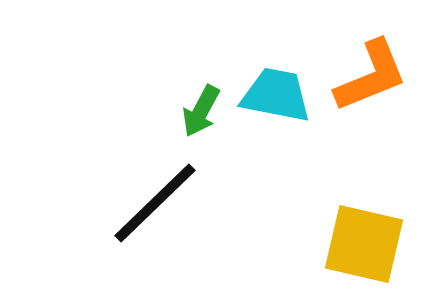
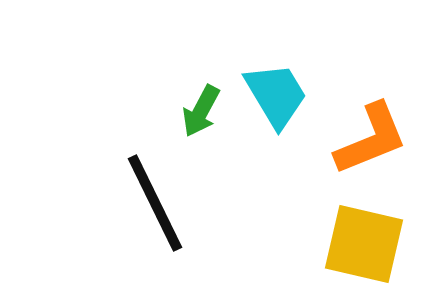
orange L-shape: moved 63 px down
cyan trapezoid: rotated 48 degrees clockwise
black line: rotated 72 degrees counterclockwise
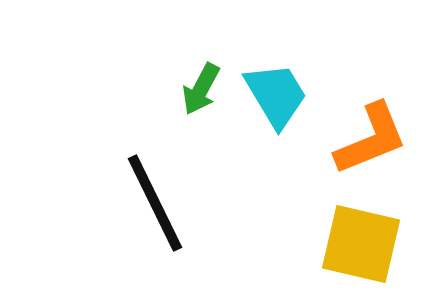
green arrow: moved 22 px up
yellow square: moved 3 px left
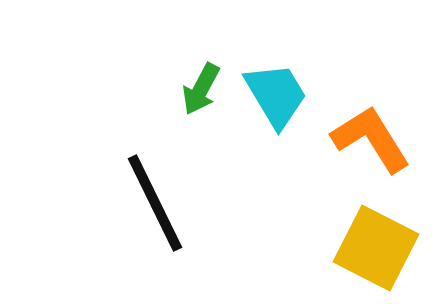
orange L-shape: rotated 100 degrees counterclockwise
yellow square: moved 15 px right, 4 px down; rotated 14 degrees clockwise
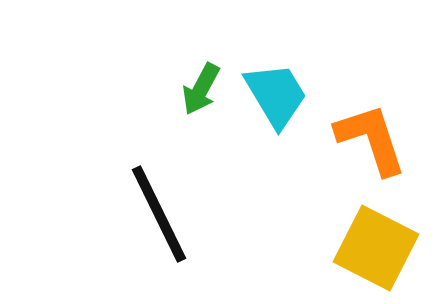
orange L-shape: rotated 14 degrees clockwise
black line: moved 4 px right, 11 px down
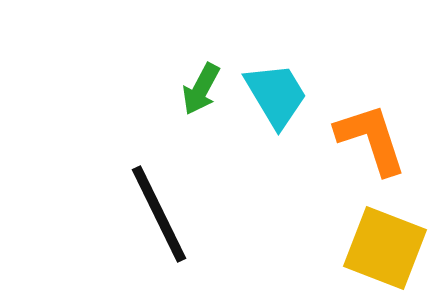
yellow square: moved 9 px right; rotated 6 degrees counterclockwise
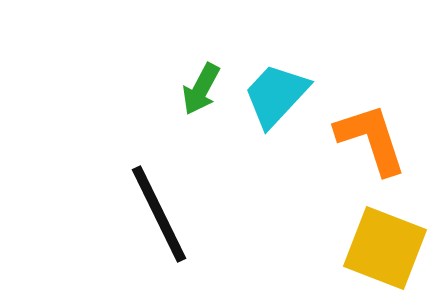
cyan trapezoid: rotated 106 degrees counterclockwise
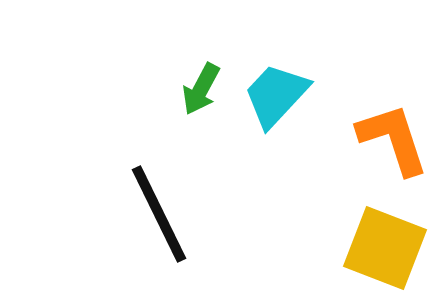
orange L-shape: moved 22 px right
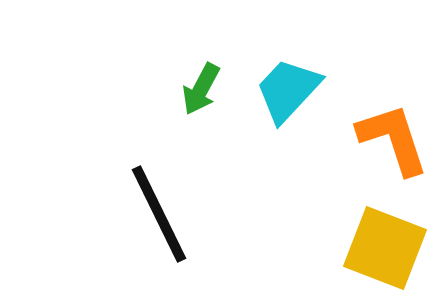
cyan trapezoid: moved 12 px right, 5 px up
